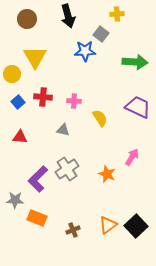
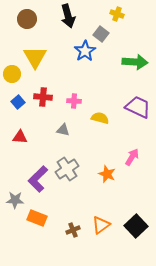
yellow cross: rotated 24 degrees clockwise
blue star: rotated 30 degrees counterclockwise
yellow semicircle: rotated 42 degrees counterclockwise
orange triangle: moved 7 px left
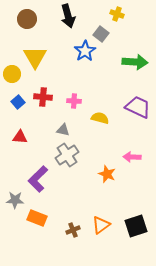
pink arrow: rotated 120 degrees counterclockwise
gray cross: moved 14 px up
black square: rotated 25 degrees clockwise
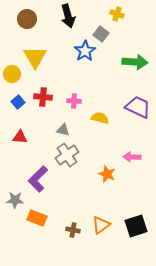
brown cross: rotated 32 degrees clockwise
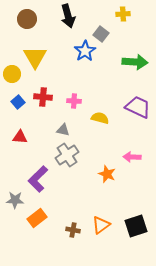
yellow cross: moved 6 px right; rotated 24 degrees counterclockwise
orange rectangle: rotated 60 degrees counterclockwise
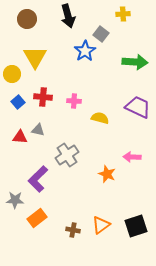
gray triangle: moved 25 px left
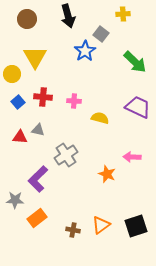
green arrow: rotated 40 degrees clockwise
gray cross: moved 1 px left
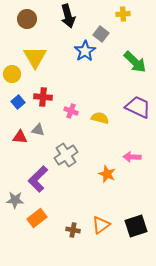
pink cross: moved 3 px left, 10 px down; rotated 16 degrees clockwise
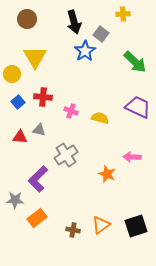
black arrow: moved 6 px right, 6 px down
gray triangle: moved 1 px right
